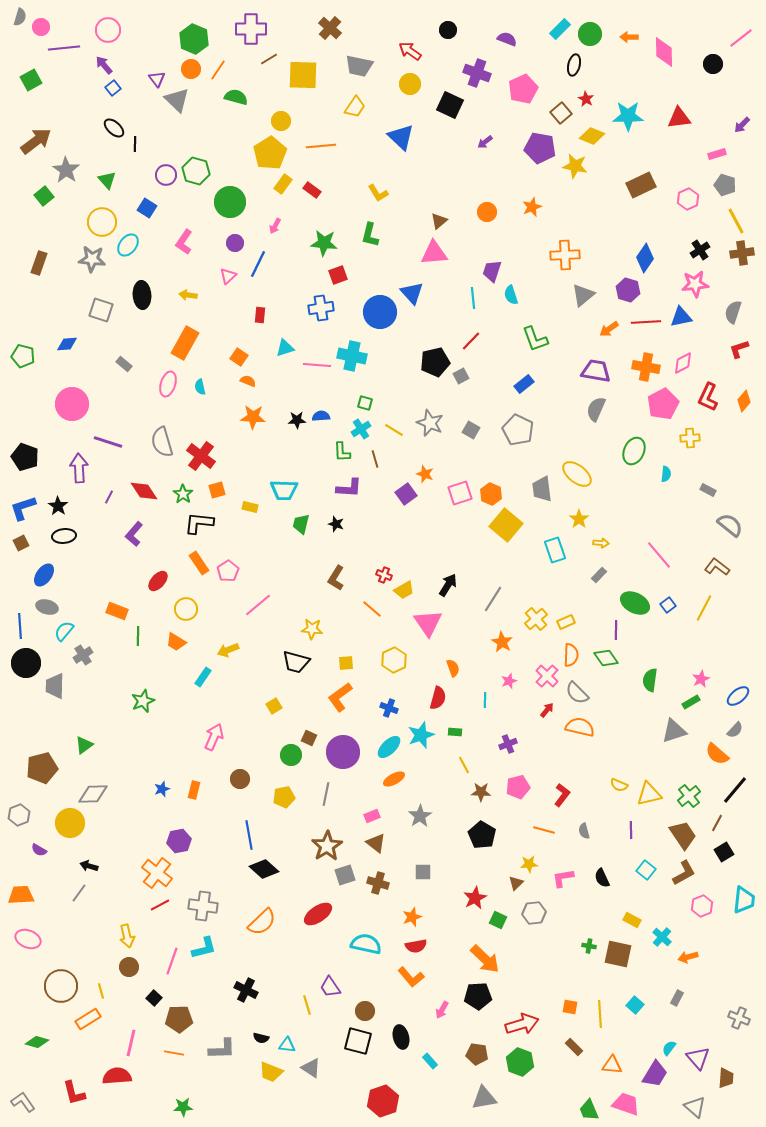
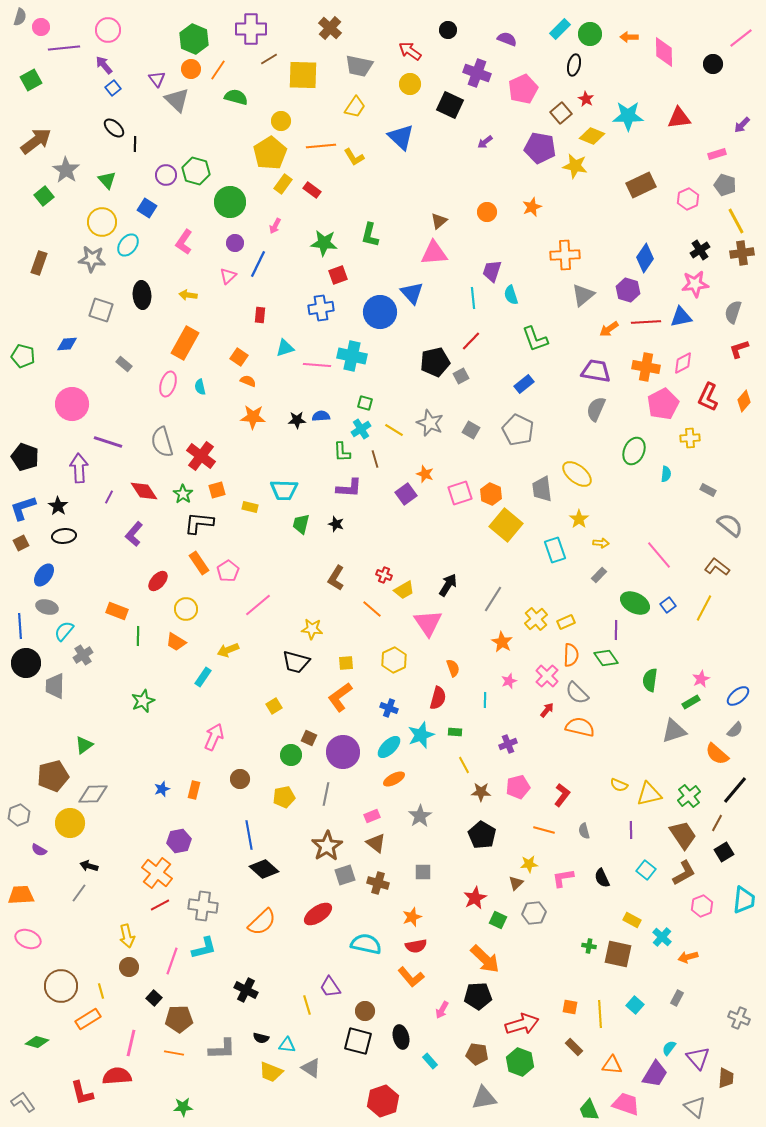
yellow L-shape at (378, 193): moved 24 px left, 36 px up
brown pentagon at (42, 768): moved 11 px right, 8 px down
red L-shape at (74, 1093): moved 8 px right
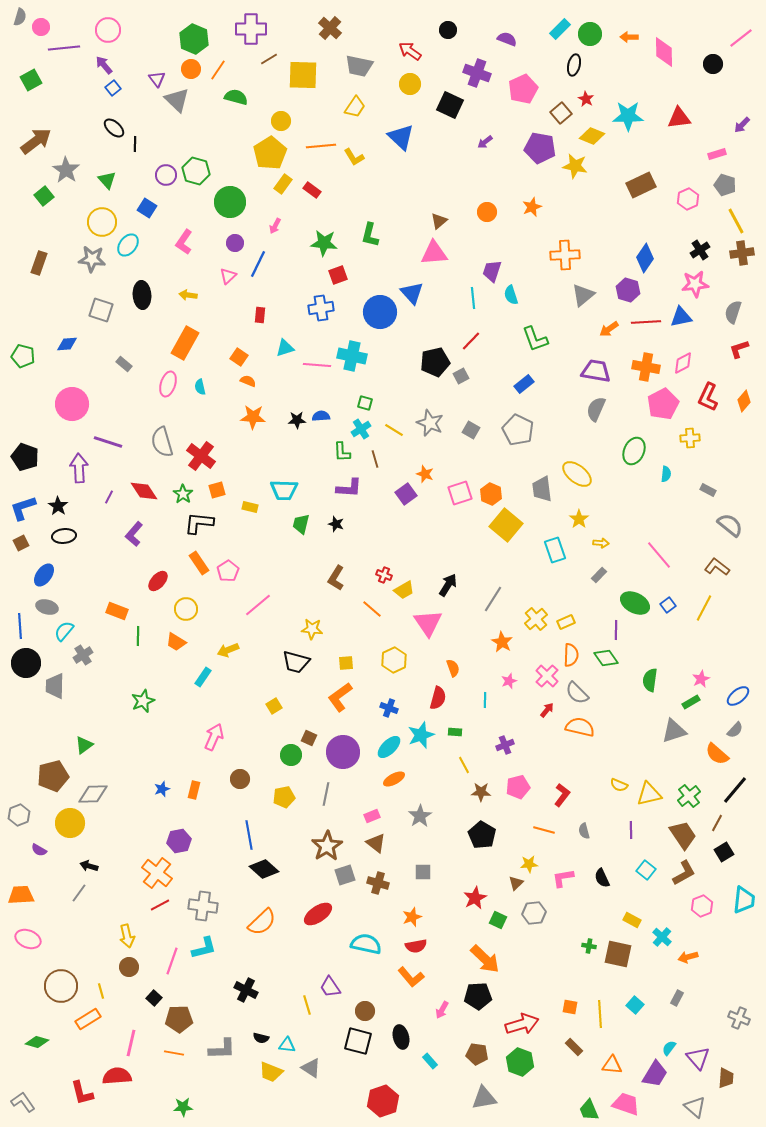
purple cross at (508, 744): moved 3 px left, 1 px down
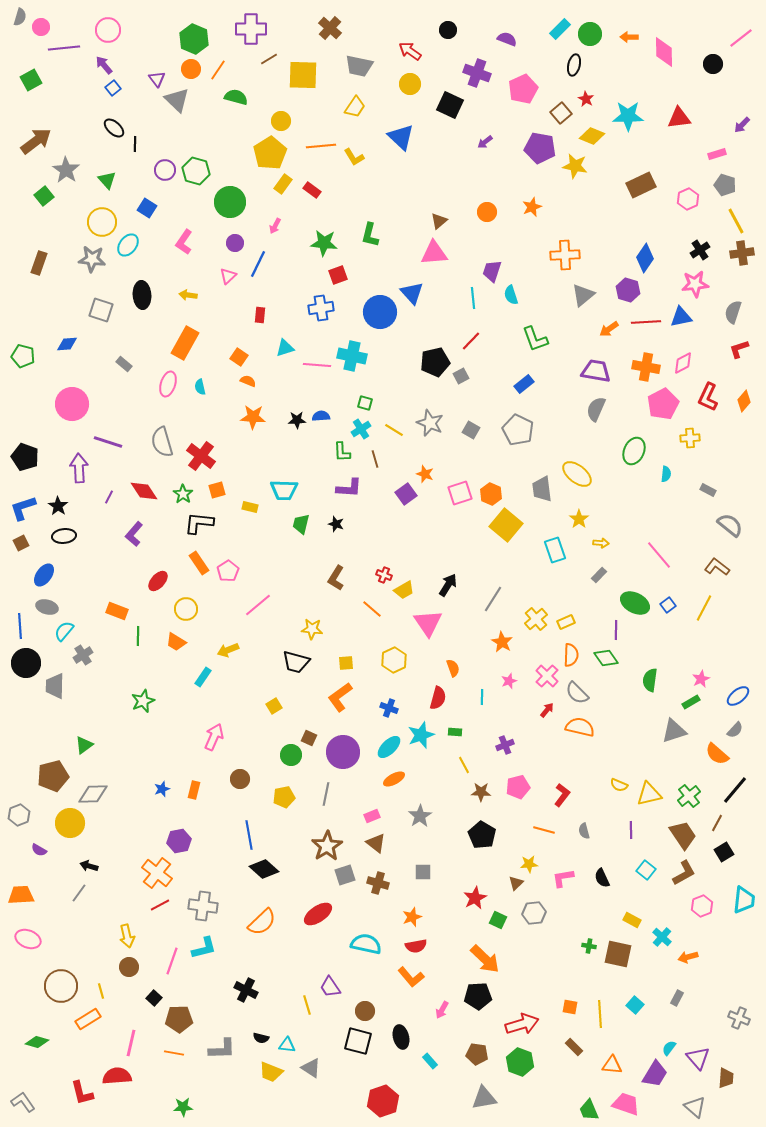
purple circle at (166, 175): moved 1 px left, 5 px up
cyan line at (485, 700): moved 3 px left, 3 px up
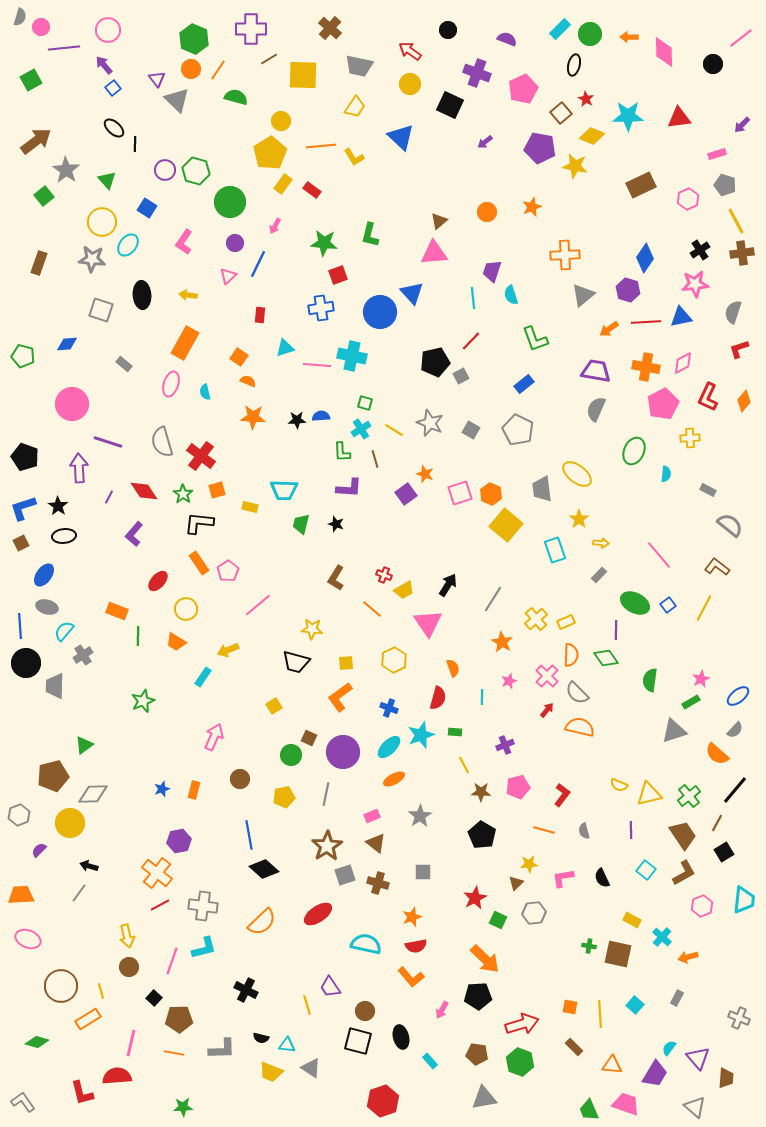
pink ellipse at (168, 384): moved 3 px right
cyan semicircle at (200, 387): moved 5 px right, 5 px down
purple semicircle at (39, 850): rotated 105 degrees clockwise
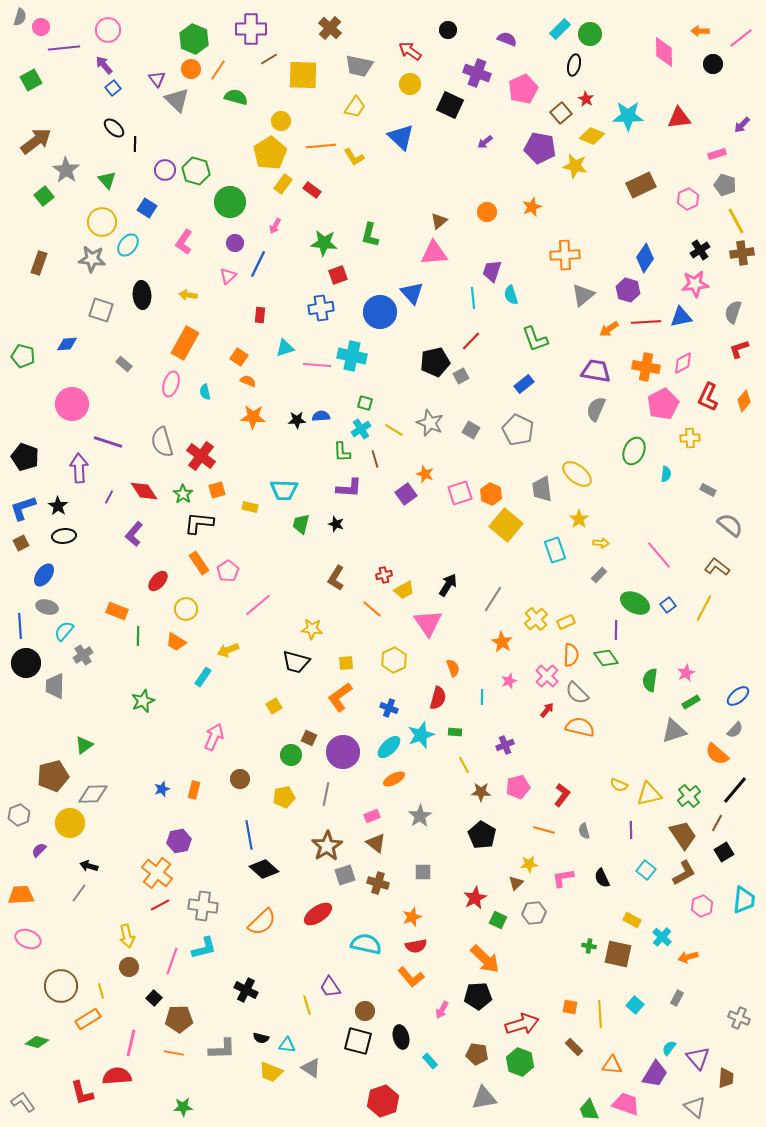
orange arrow at (629, 37): moved 71 px right, 6 px up
red cross at (384, 575): rotated 35 degrees counterclockwise
pink star at (701, 679): moved 15 px left, 6 px up
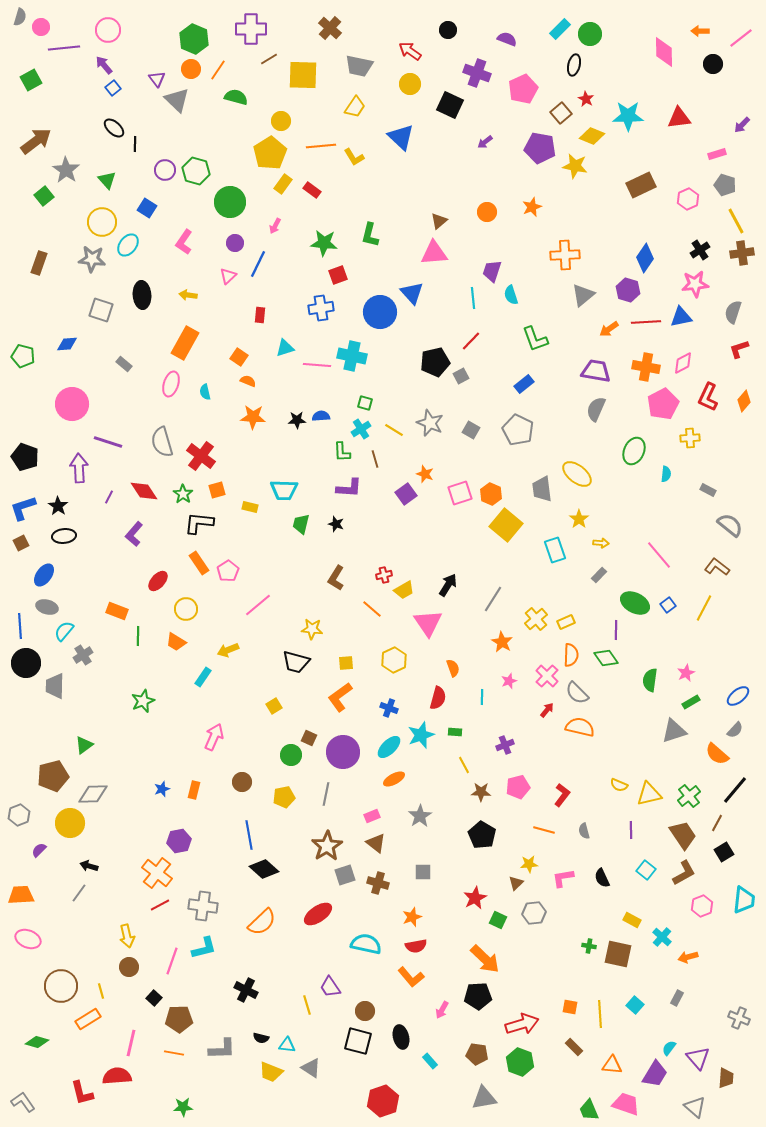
brown circle at (240, 779): moved 2 px right, 3 px down
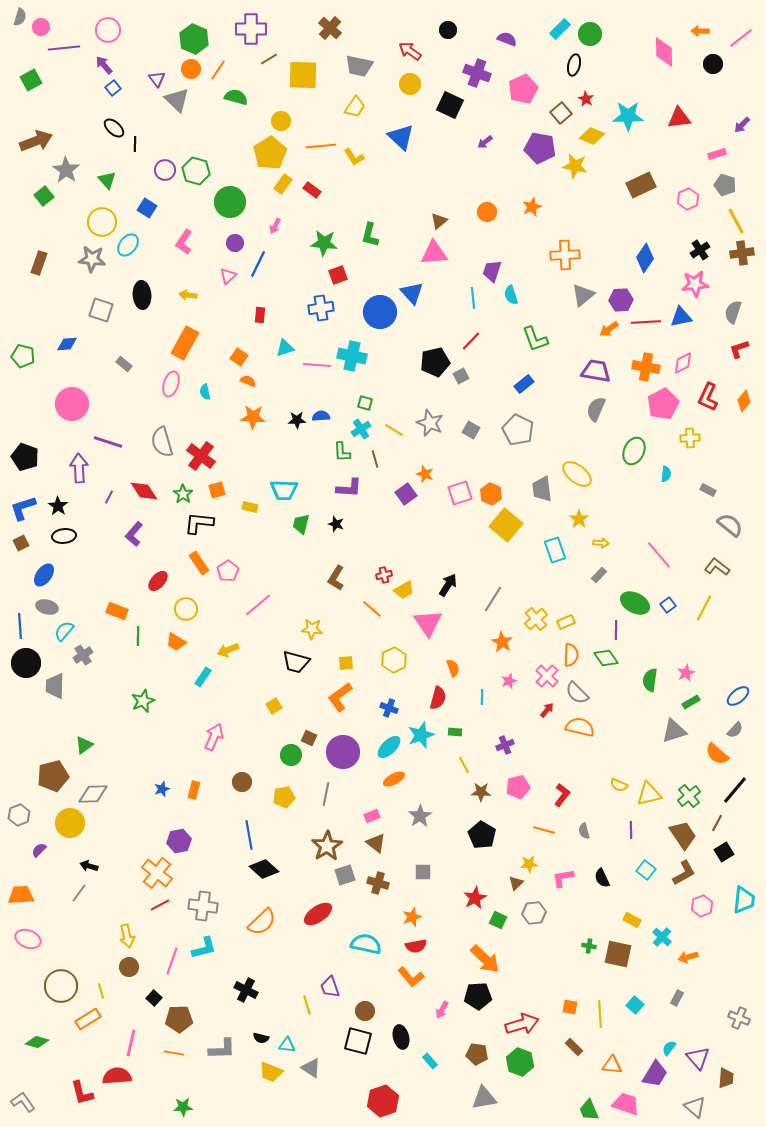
brown arrow at (36, 141): rotated 16 degrees clockwise
purple hexagon at (628, 290): moved 7 px left, 10 px down; rotated 20 degrees counterclockwise
purple trapezoid at (330, 987): rotated 15 degrees clockwise
